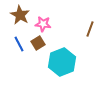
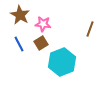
brown square: moved 3 px right
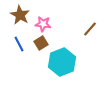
brown line: rotated 21 degrees clockwise
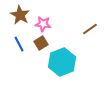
brown line: rotated 14 degrees clockwise
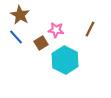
pink star: moved 13 px right, 6 px down
brown line: rotated 28 degrees counterclockwise
blue line: moved 3 px left, 7 px up; rotated 14 degrees counterclockwise
cyan hexagon: moved 3 px right, 2 px up; rotated 12 degrees counterclockwise
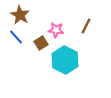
brown line: moved 4 px left, 3 px up
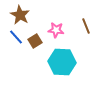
brown line: rotated 49 degrees counterclockwise
brown square: moved 6 px left, 2 px up
cyan hexagon: moved 3 px left, 2 px down; rotated 24 degrees counterclockwise
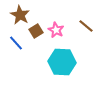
brown line: rotated 28 degrees counterclockwise
pink star: rotated 21 degrees clockwise
blue line: moved 6 px down
brown square: moved 1 px right, 10 px up
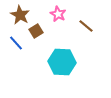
pink star: moved 2 px right, 16 px up
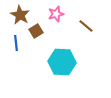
pink star: moved 2 px left; rotated 28 degrees clockwise
blue line: rotated 35 degrees clockwise
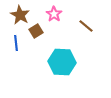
pink star: moved 2 px left; rotated 21 degrees counterclockwise
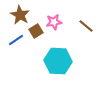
pink star: moved 8 px down; rotated 28 degrees clockwise
blue line: moved 3 px up; rotated 63 degrees clockwise
cyan hexagon: moved 4 px left, 1 px up
